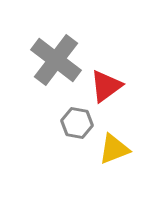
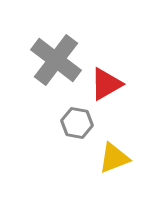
red triangle: moved 2 px up; rotated 6 degrees clockwise
yellow triangle: moved 9 px down
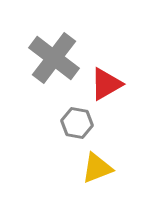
gray cross: moved 2 px left, 2 px up
yellow triangle: moved 17 px left, 10 px down
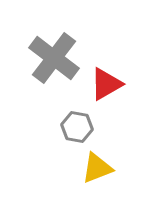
gray hexagon: moved 4 px down
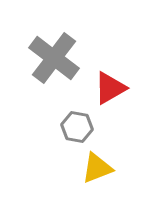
red triangle: moved 4 px right, 4 px down
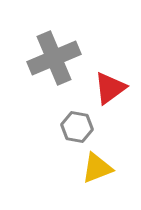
gray cross: rotated 30 degrees clockwise
red triangle: rotated 6 degrees counterclockwise
